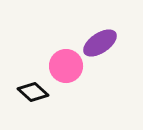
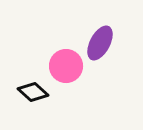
purple ellipse: rotated 28 degrees counterclockwise
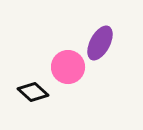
pink circle: moved 2 px right, 1 px down
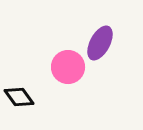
black diamond: moved 14 px left, 5 px down; rotated 12 degrees clockwise
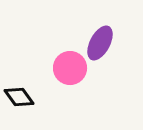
pink circle: moved 2 px right, 1 px down
